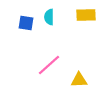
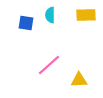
cyan semicircle: moved 1 px right, 2 px up
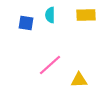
pink line: moved 1 px right
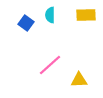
blue square: rotated 28 degrees clockwise
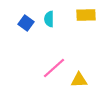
cyan semicircle: moved 1 px left, 4 px down
pink line: moved 4 px right, 3 px down
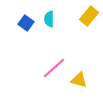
yellow rectangle: moved 3 px right, 1 px down; rotated 48 degrees counterclockwise
yellow triangle: rotated 18 degrees clockwise
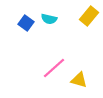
cyan semicircle: rotated 77 degrees counterclockwise
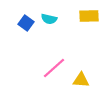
yellow rectangle: rotated 48 degrees clockwise
yellow triangle: moved 2 px right; rotated 12 degrees counterclockwise
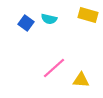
yellow rectangle: moved 1 px left, 1 px up; rotated 18 degrees clockwise
